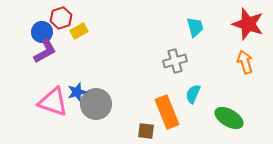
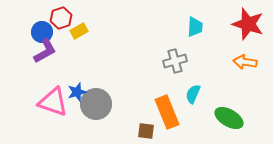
cyan trapezoid: rotated 20 degrees clockwise
orange arrow: rotated 65 degrees counterclockwise
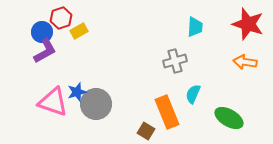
brown square: rotated 24 degrees clockwise
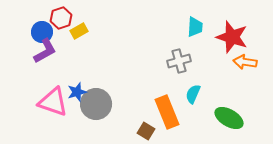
red star: moved 16 px left, 13 px down
gray cross: moved 4 px right
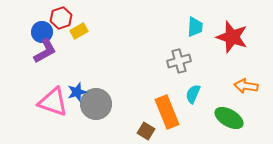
orange arrow: moved 1 px right, 24 px down
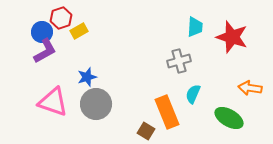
orange arrow: moved 4 px right, 2 px down
blue star: moved 10 px right, 15 px up
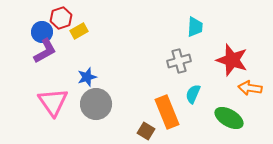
red star: moved 23 px down
pink triangle: rotated 36 degrees clockwise
